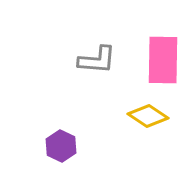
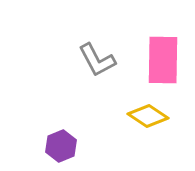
gray L-shape: rotated 57 degrees clockwise
purple hexagon: rotated 12 degrees clockwise
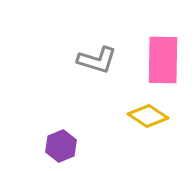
gray L-shape: rotated 45 degrees counterclockwise
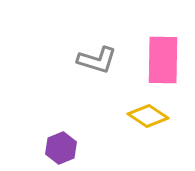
purple hexagon: moved 2 px down
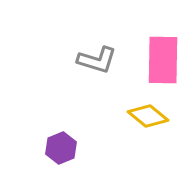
yellow diamond: rotated 6 degrees clockwise
